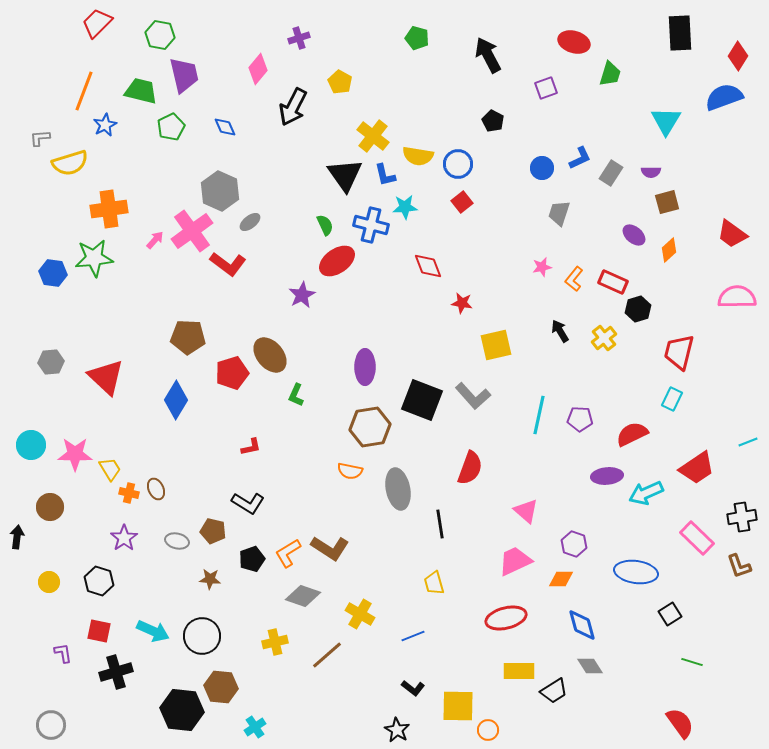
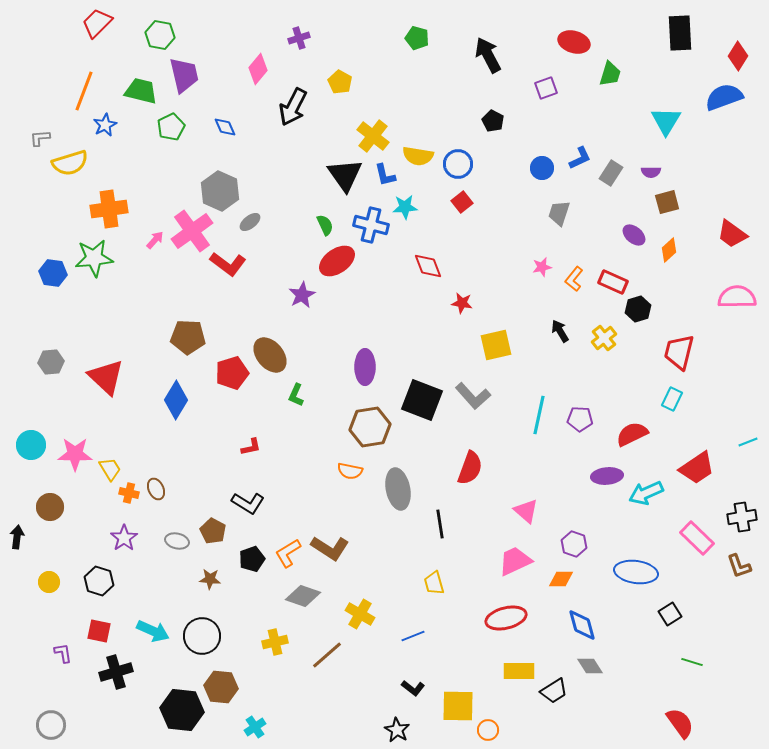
brown pentagon at (213, 531): rotated 15 degrees clockwise
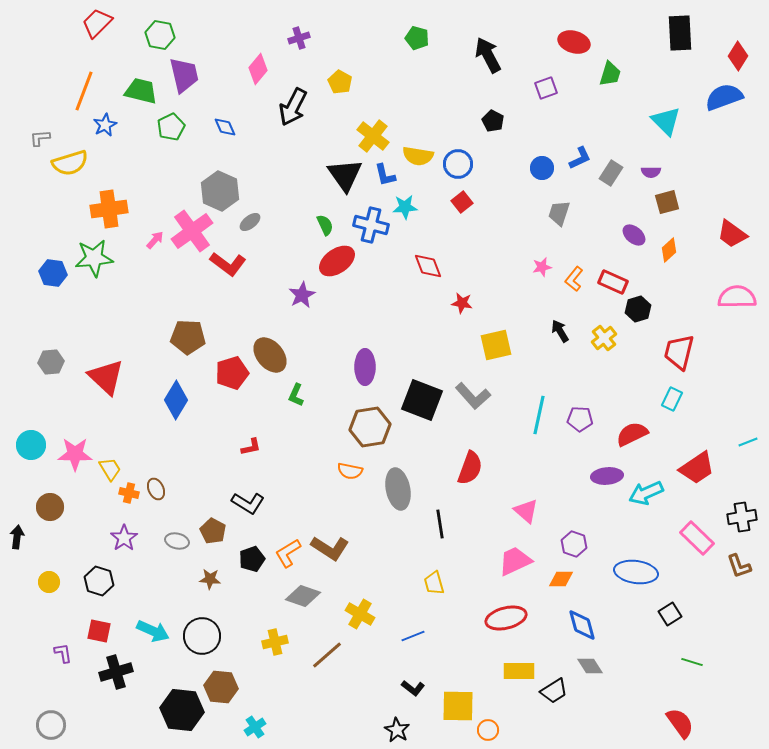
cyan triangle at (666, 121): rotated 16 degrees counterclockwise
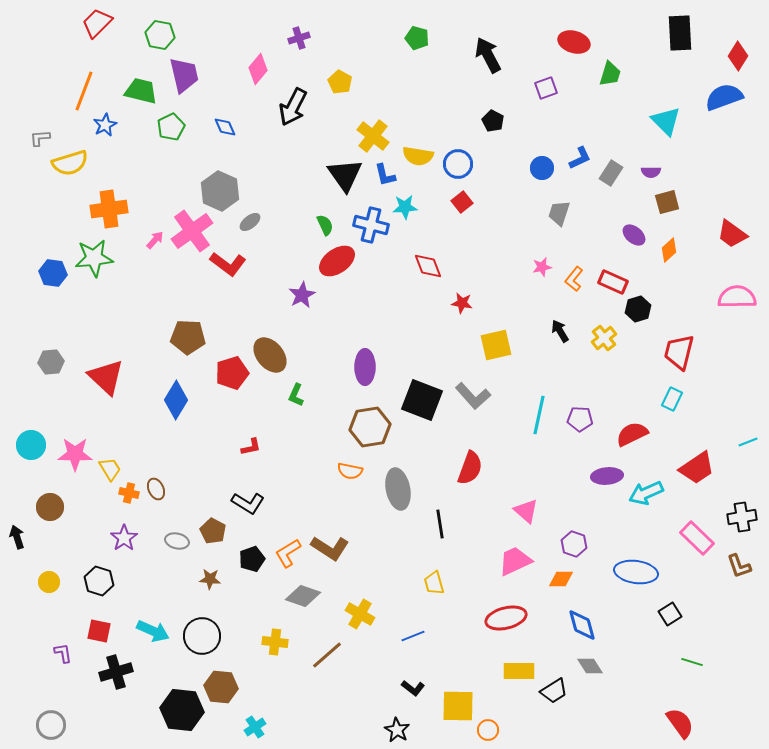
black arrow at (17, 537): rotated 25 degrees counterclockwise
yellow cross at (275, 642): rotated 20 degrees clockwise
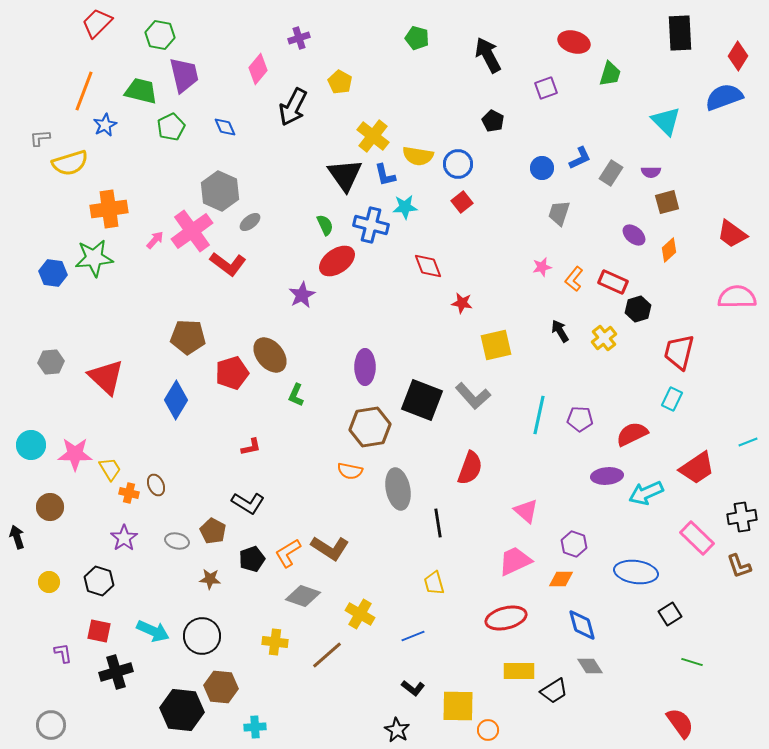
brown ellipse at (156, 489): moved 4 px up
black line at (440, 524): moved 2 px left, 1 px up
cyan cross at (255, 727): rotated 30 degrees clockwise
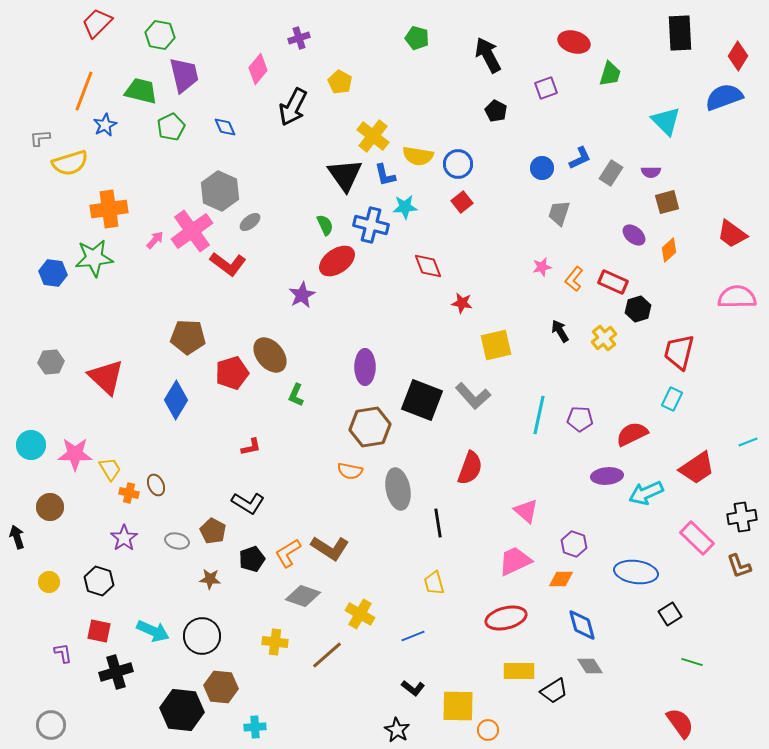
black pentagon at (493, 121): moved 3 px right, 10 px up
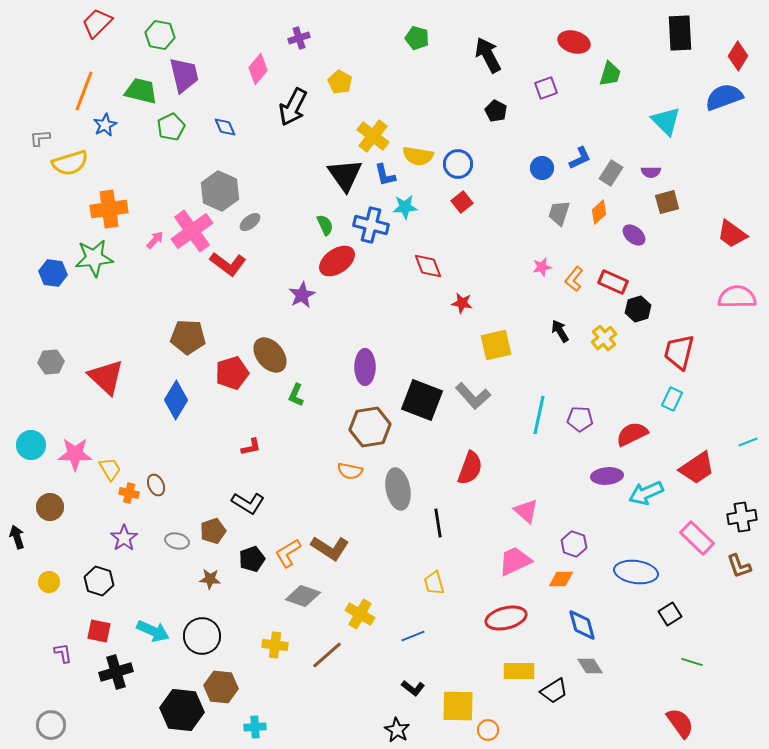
orange diamond at (669, 250): moved 70 px left, 38 px up
brown pentagon at (213, 531): rotated 25 degrees clockwise
yellow cross at (275, 642): moved 3 px down
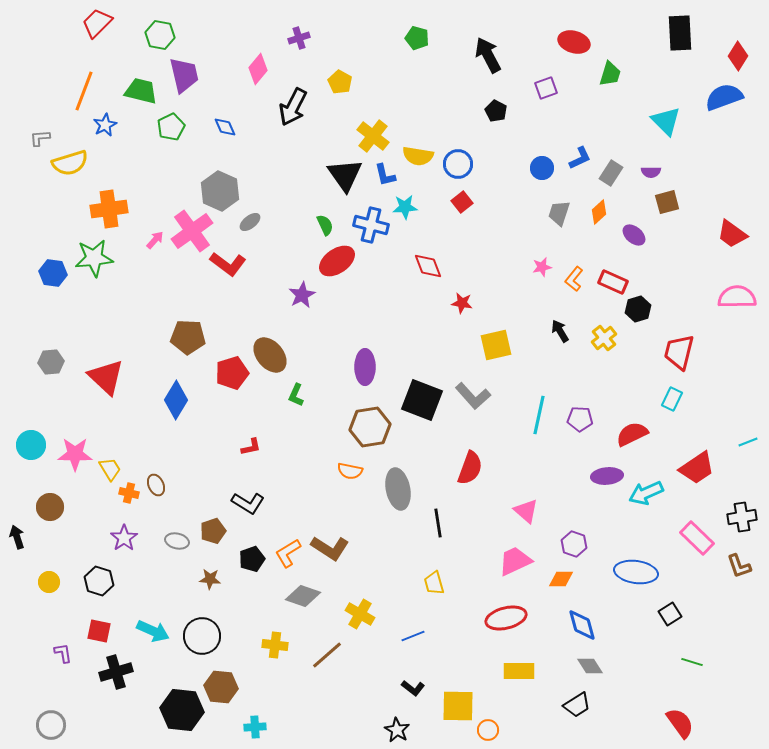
black trapezoid at (554, 691): moved 23 px right, 14 px down
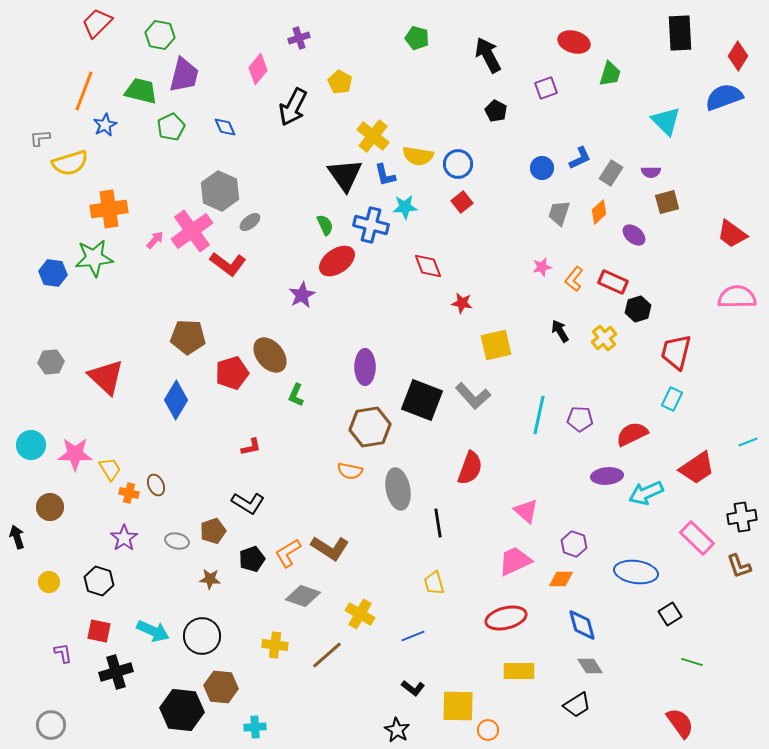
purple trapezoid at (184, 75): rotated 27 degrees clockwise
red trapezoid at (679, 352): moved 3 px left
